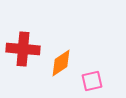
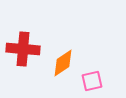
orange diamond: moved 2 px right
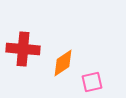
pink square: moved 1 px down
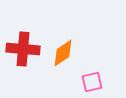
orange diamond: moved 10 px up
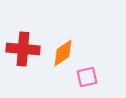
pink square: moved 5 px left, 5 px up
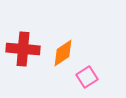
pink square: rotated 20 degrees counterclockwise
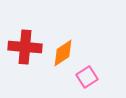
red cross: moved 2 px right, 2 px up
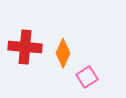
orange diamond: rotated 32 degrees counterclockwise
